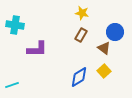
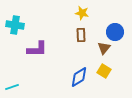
brown rectangle: rotated 32 degrees counterclockwise
brown triangle: rotated 32 degrees clockwise
yellow square: rotated 16 degrees counterclockwise
cyan line: moved 2 px down
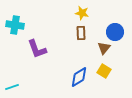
brown rectangle: moved 2 px up
purple L-shape: rotated 70 degrees clockwise
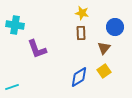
blue circle: moved 5 px up
yellow square: rotated 24 degrees clockwise
